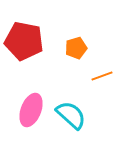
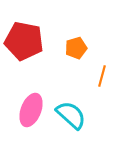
orange line: rotated 55 degrees counterclockwise
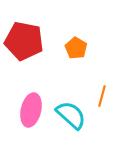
orange pentagon: rotated 25 degrees counterclockwise
orange line: moved 20 px down
pink ellipse: rotated 8 degrees counterclockwise
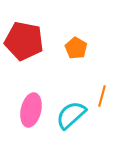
cyan semicircle: rotated 84 degrees counterclockwise
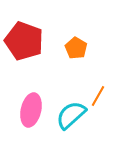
red pentagon: rotated 9 degrees clockwise
orange line: moved 4 px left; rotated 15 degrees clockwise
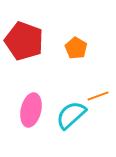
orange line: rotated 40 degrees clockwise
